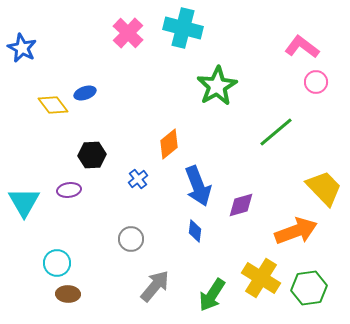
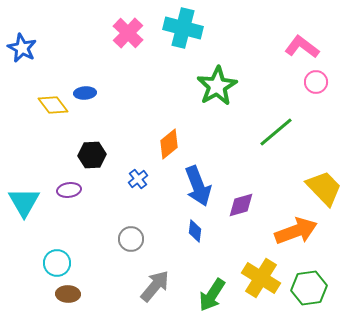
blue ellipse: rotated 15 degrees clockwise
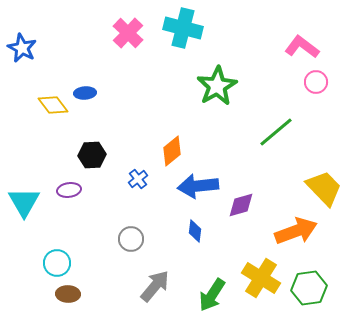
orange diamond: moved 3 px right, 7 px down
blue arrow: rotated 105 degrees clockwise
